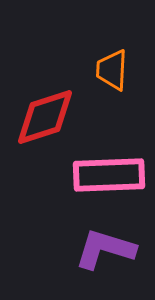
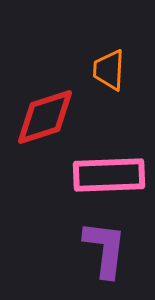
orange trapezoid: moved 3 px left
purple L-shape: rotated 80 degrees clockwise
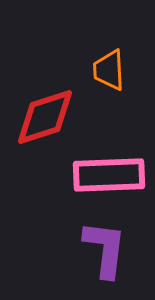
orange trapezoid: rotated 6 degrees counterclockwise
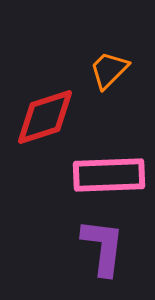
orange trapezoid: rotated 48 degrees clockwise
purple L-shape: moved 2 px left, 2 px up
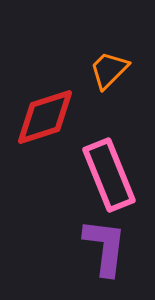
pink rectangle: rotated 70 degrees clockwise
purple L-shape: moved 2 px right
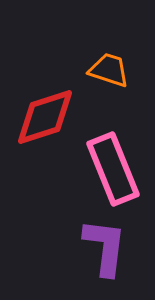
orange trapezoid: rotated 63 degrees clockwise
pink rectangle: moved 4 px right, 6 px up
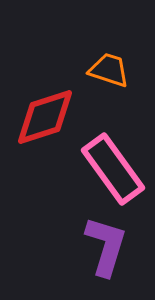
pink rectangle: rotated 14 degrees counterclockwise
purple L-shape: moved 1 px right, 1 px up; rotated 10 degrees clockwise
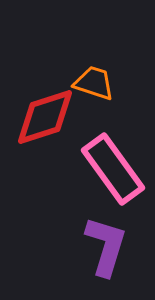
orange trapezoid: moved 15 px left, 13 px down
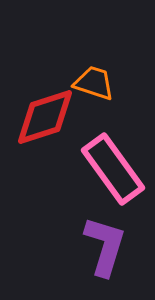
purple L-shape: moved 1 px left
